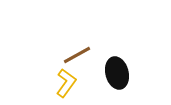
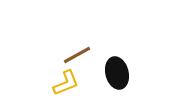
yellow L-shape: rotated 32 degrees clockwise
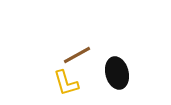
yellow L-shape: rotated 96 degrees clockwise
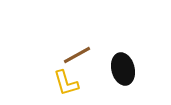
black ellipse: moved 6 px right, 4 px up
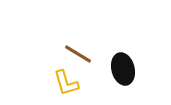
brown line: moved 1 px right, 1 px up; rotated 60 degrees clockwise
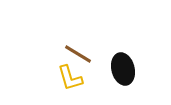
yellow L-shape: moved 4 px right, 5 px up
